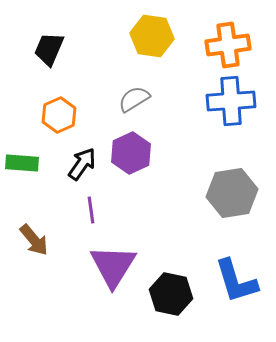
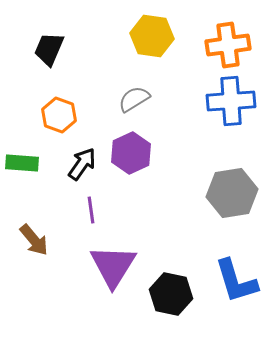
orange hexagon: rotated 16 degrees counterclockwise
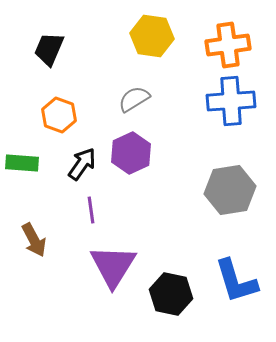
gray hexagon: moved 2 px left, 3 px up
brown arrow: rotated 12 degrees clockwise
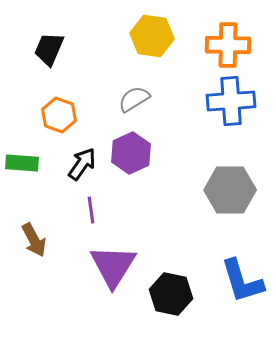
orange cross: rotated 9 degrees clockwise
gray hexagon: rotated 9 degrees clockwise
blue L-shape: moved 6 px right
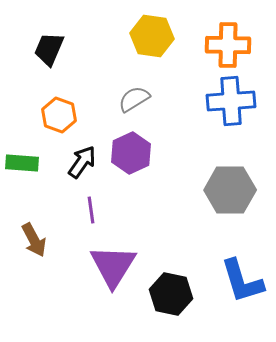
black arrow: moved 2 px up
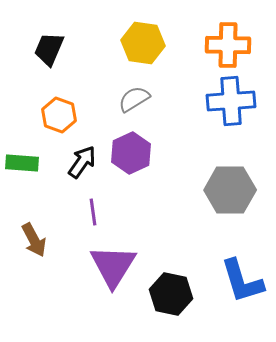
yellow hexagon: moved 9 px left, 7 px down
purple line: moved 2 px right, 2 px down
